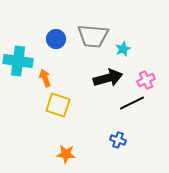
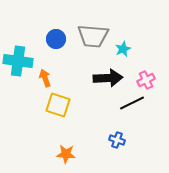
black arrow: rotated 12 degrees clockwise
blue cross: moved 1 px left
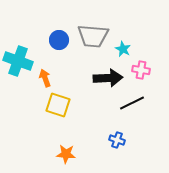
blue circle: moved 3 px right, 1 px down
cyan star: rotated 21 degrees counterclockwise
cyan cross: rotated 12 degrees clockwise
pink cross: moved 5 px left, 10 px up; rotated 36 degrees clockwise
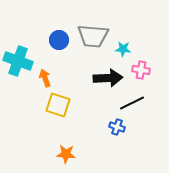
cyan star: rotated 21 degrees counterclockwise
blue cross: moved 13 px up
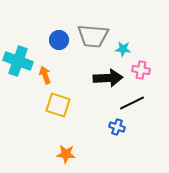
orange arrow: moved 3 px up
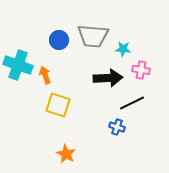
cyan cross: moved 4 px down
orange star: rotated 24 degrees clockwise
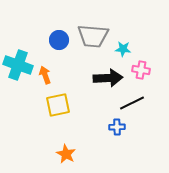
yellow square: rotated 30 degrees counterclockwise
blue cross: rotated 21 degrees counterclockwise
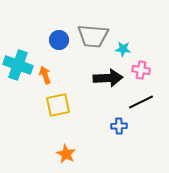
black line: moved 9 px right, 1 px up
blue cross: moved 2 px right, 1 px up
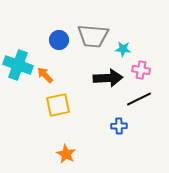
orange arrow: rotated 24 degrees counterclockwise
black line: moved 2 px left, 3 px up
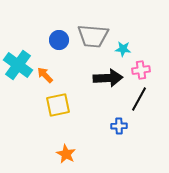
cyan cross: rotated 16 degrees clockwise
pink cross: rotated 18 degrees counterclockwise
black line: rotated 35 degrees counterclockwise
